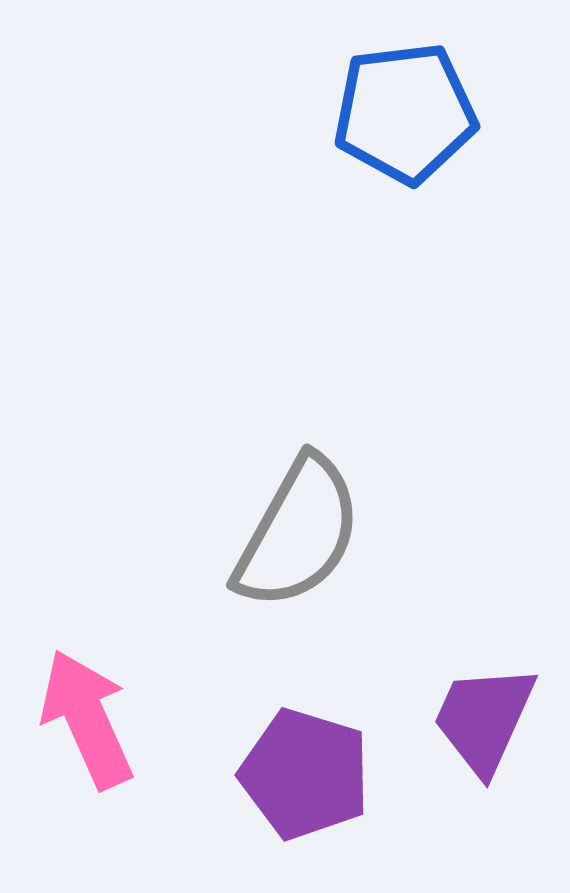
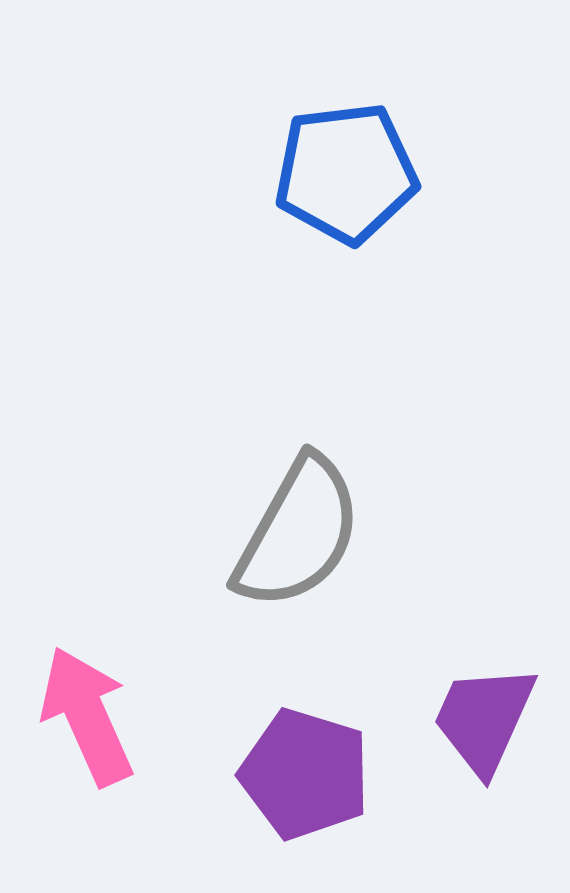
blue pentagon: moved 59 px left, 60 px down
pink arrow: moved 3 px up
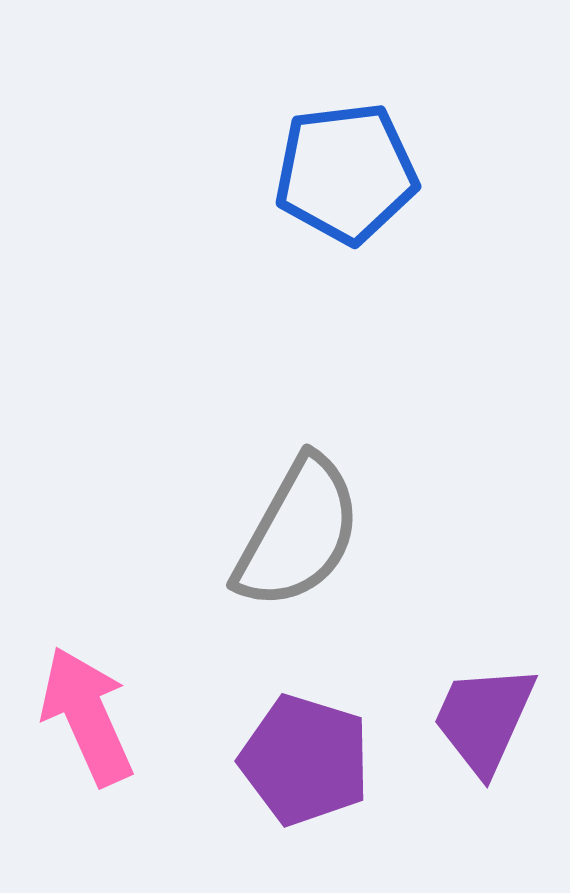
purple pentagon: moved 14 px up
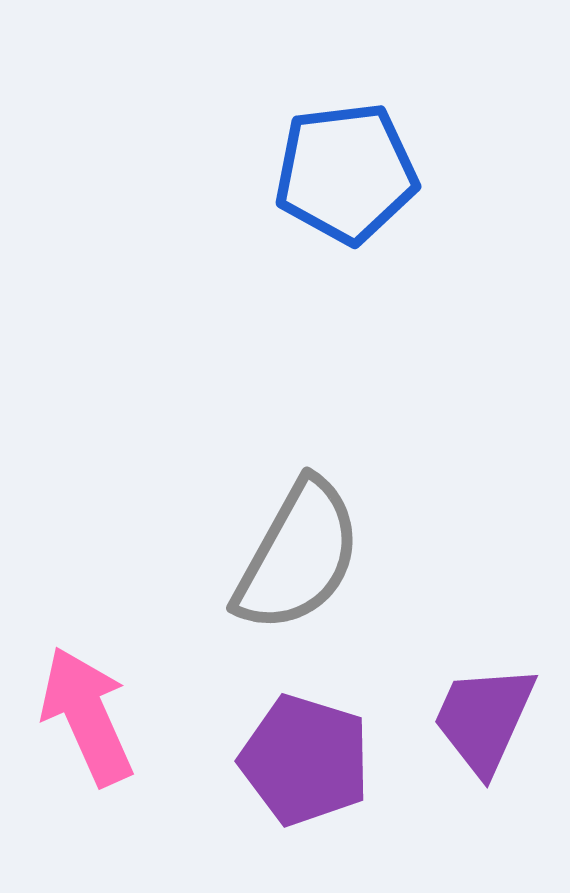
gray semicircle: moved 23 px down
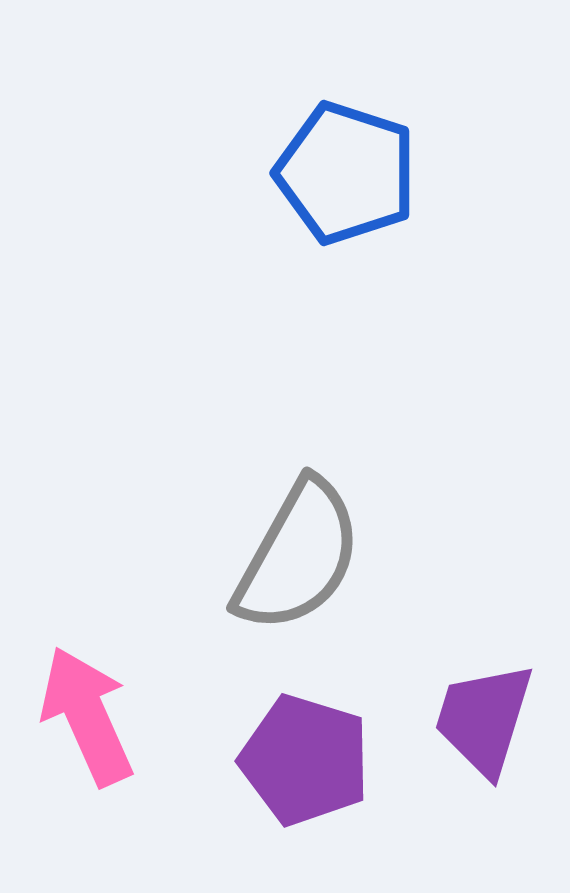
blue pentagon: rotated 25 degrees clockwise
purple trapezoid: rotated 7 degrees counterclockwise
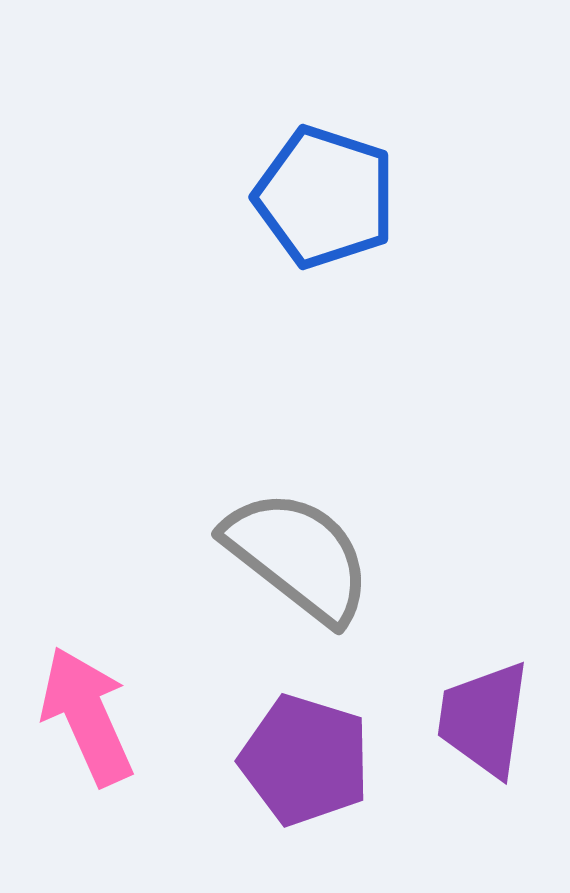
blue pentagon: moved 21 px left, 24 px down
gray semicircle: rotated 81 degrees counterclockwise
purple trapezoid: rotated 9 degrees counterclockwise
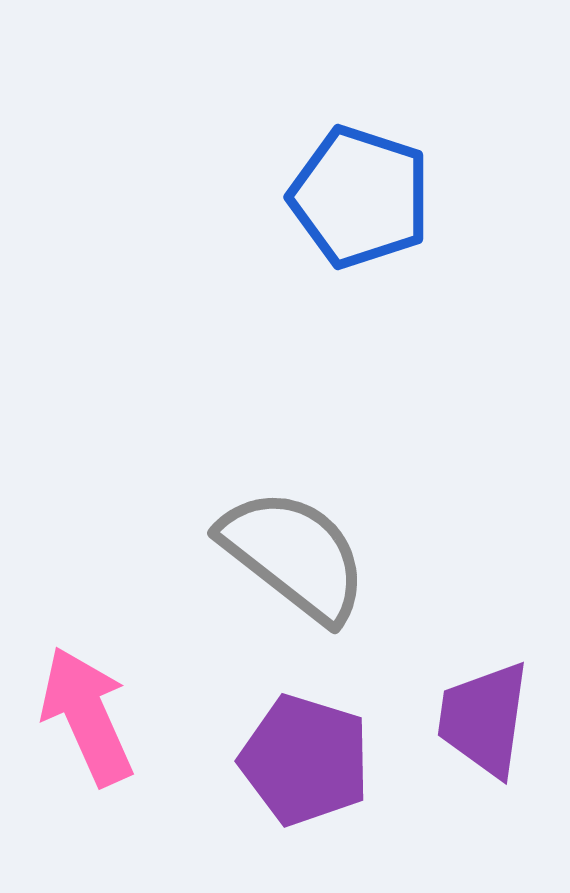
blue pentagon: moved 35 px right
gray semicircle: moved 4 px left, 1 px up
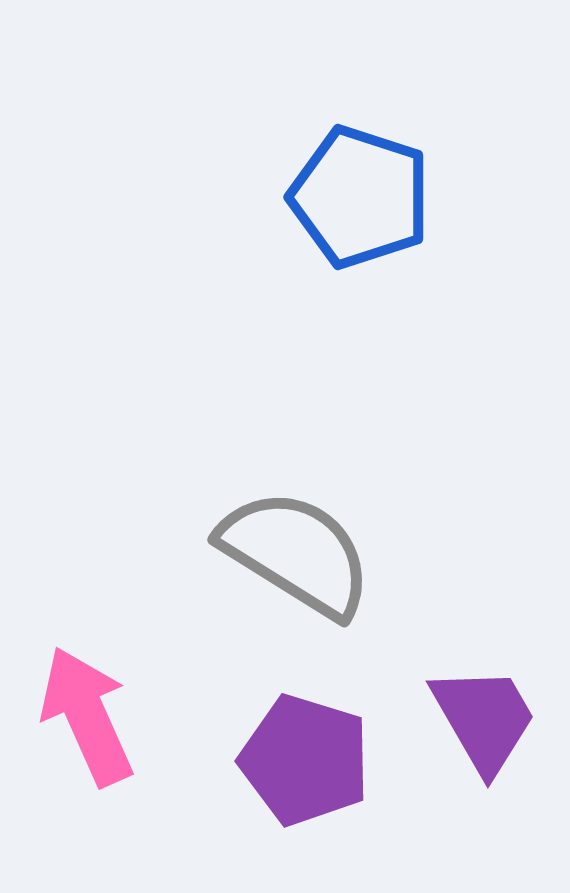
gray semicircle: moved 2 px right, 2 px up; rotated 6 degrees counterclockwise
purple trapezoid: rotated 142 degrees clockwise
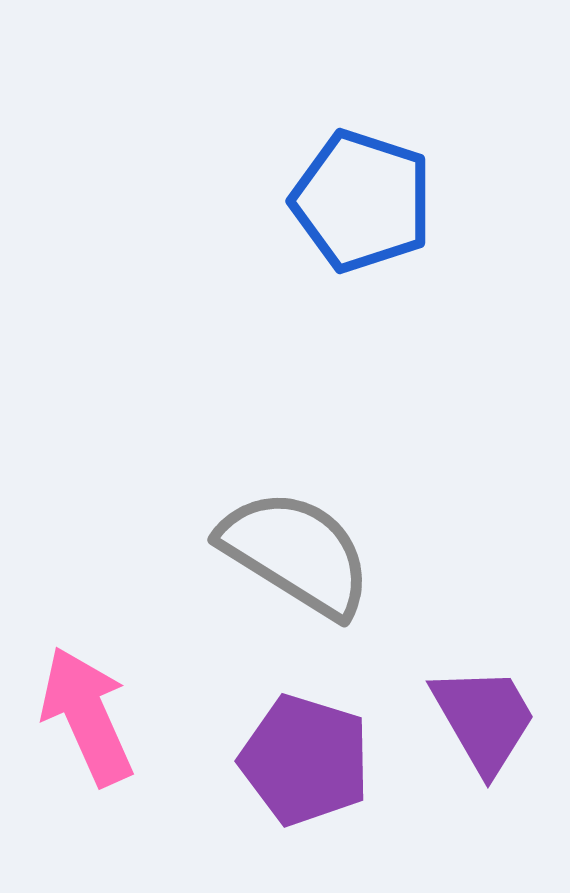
blue pentagon: moved 2 px right, 4 px down
